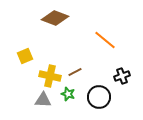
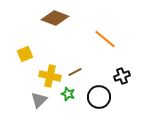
orange line: moved 1 px up
yellow square: moved 2 px up
gray triangle: moved 4 px left; rotated 48 degrees counterclockwise
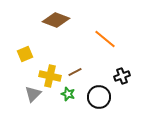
brown diamond: moved 1 px right, 2 px down
gray triangle: moved 6 px left, 6 px up
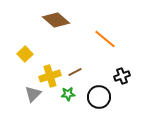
brown diamond: rotated 20 degrees clockwise
yellow square: rotated 21 degrees counterclockwise
yellow cross: rotated 30 degrees counterclockwise
green star: rotated 24 degrees counterclockwise
